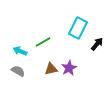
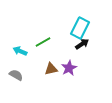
cyan rectangle: moved 2 px right
black arrow: moved 15 px left; rotated 16 degrees clockwise
gray semicircle: moved 2 px left, 4 px down
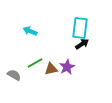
cyan rectangle: rotated 20 degrees counterclockwise
green line: moved 8 px left, 21 px down
cyan arrow: moved 10 px right, 20 px up
purple star: moved 2 px left, 1 px up
gray semicircle: moved 2 px left
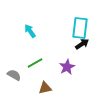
cyan arrow: rotated 32 degrees clockwise
brown triangle: moved 6 px left, 19 px down
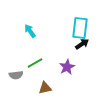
gray semicircle: moved 2 px right; rotated 144 degrees clockwise
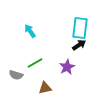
black arrow: moved 3 px left, 1 px down
gray semicircle: rotated 24 degrees clockwise
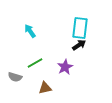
purple star: moved 2 px left
gray semicircle: moved 1 px left, 2 px down
